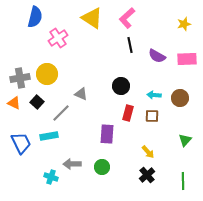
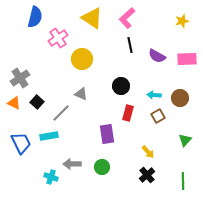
yellow star: moved 2 px left, 3 px up
yellow circle: moved 35 px right, 15 px up
gray cross: rotated 24 degrees counterclockwise
brown square: moved 6 px right; rotated 32 degrees counterclockwise
purple rectangle: rotated 12 degrees counterclockwise
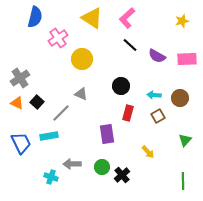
black line: rotated 35 degrees counterclockwise
orange triangle: moved 3 px right
black cross: moved 25 px left
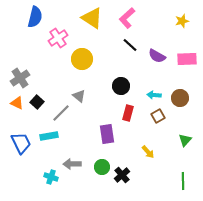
gray triangle: moved 2 px left, 2 px down; rotated 16 degrees clockwise
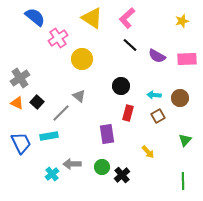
blue semicircle: rotated 65 degrees counterclockwise
cyan cross: moved 1 px right, 3 px up; rotated 32 degrees clockwise
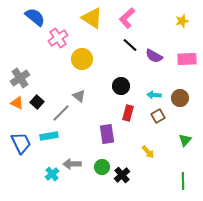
purple semicircle: moved 3 px left
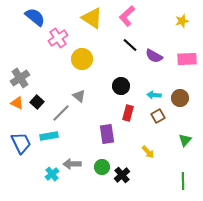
pink L-shape: moved 2 px up
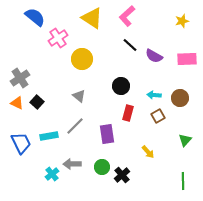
gray line: moved 14 px right, 13 px down
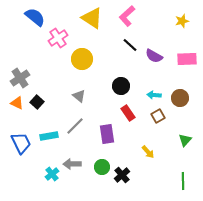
red rectangle: rotated 49 degrees counterclockwise
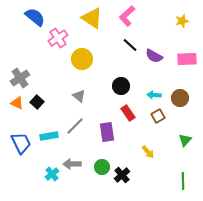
purple rectangle: moved 2 px up
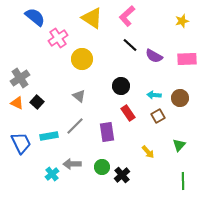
green triangle: moved 6 px left, 5 px down
